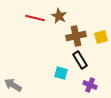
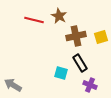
red line: moved 1 px left, 2 px down
black rectangle: moved 3 px down
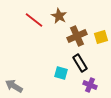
red line: rotated 24 degrees clockwise
brown cross: moved 1 px right; rotated 12 degrees counterclockwise
gray arrow: moved 1 px right, 1 px down
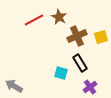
brown star: moved 1 px down
red line: rotated 66 degrees counterclockwise
purple cross: moved 2 px down; rotated 32 degrees clockwise
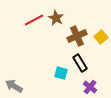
brown star: moved 3 px left, 1 px down
yellow square: rotated 24 degrees counterclockwise
purple cross: rotated 16 degrees counterclockwise
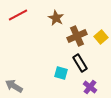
red line: moved 16 px left, 5 px up
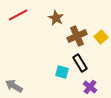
cyan square: moved 1 px right, 1 px up
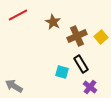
brown star: moved 3 px left, 4 px down
black rectangle: moved 1 px right, 1 px down
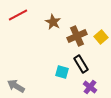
gray arrow: moved 2 px right
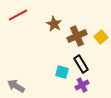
brown star: moved 1 px right, 2 px down
purple cross: moved 8 px left, 2 px up; rotated 24 degrees clockwise
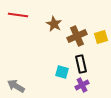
red line: rotated 36 degrees clockwise
yellow square: rotated 24 degrees clockwise
black rectangle: rotated 18 degrees clockwise
